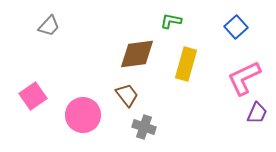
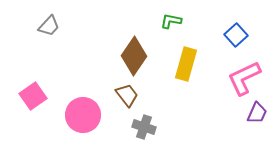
blue square: moved 8 px down
brown diamond: moved 3 px left, 2 px down; rotated 48 degrees counterclockwise
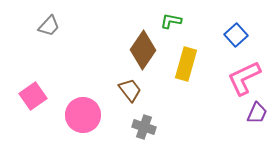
brown diamond: moved 9 px right, 6 px up
brown trapezoid: moved 3 px right, 5 px up
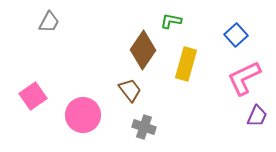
gray trapezoid: moved 4 px up; rotated 15 degrees counterclockwise
purple trapezoid: moved 3 px down
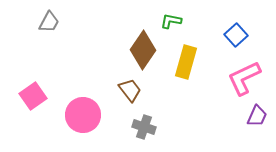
yellow rectangle: moved 2 px up
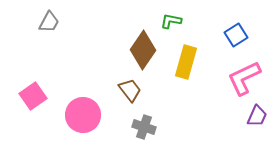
blue square: rotated 10 degrees clockwise
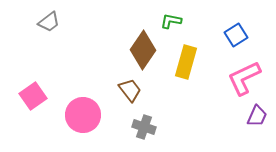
gray trapezoid: rotated 25 degrees clockwise
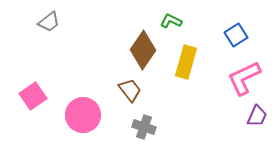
green L-shape: rotated 15 degrees clockwise
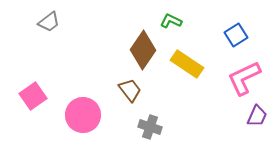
yellow rectangle: moved 1 px right, 2 px down; rotated 72 degrees counterclockwise
gray cross: moved 6 px right
